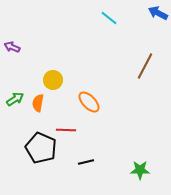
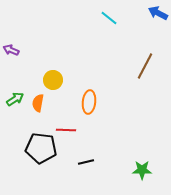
purple arrow: moved 1 px left, 3 px down
orange ellipse: rotated 50 degrees clockwise
black pentagon: rotated 16 degrees counterclockwise
green star: moved 2 px right
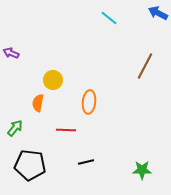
purple arrow: moved 3 px down
green arrow: moved 29 px down; rotated 18 degrees counterclockwise
black pentagon: moved 11 px left, 17 px down
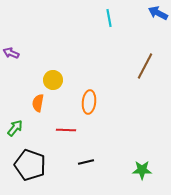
cyan line: rotated 42 degrees clockwise
black pentagon: rotated 12 degrees clockwise
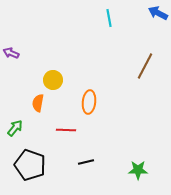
green star: moved 4 px left
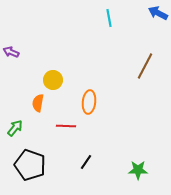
purple arrow: moved 1 px up
red line: moved 4 px up
black line: rotated 42 degrees counterclockwise
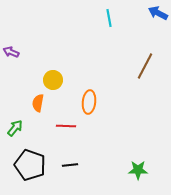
black line: moved 16 px left, 3 px down; rotated 49 degrees clockwise
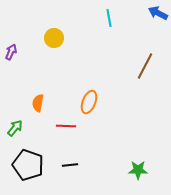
purple arrow: rotated 91 degrees clockwise
yellow circle: moved 1 px right, 42 px up
orange ellipse: rotated 15 degrees clockwise
black pentagon: moved 2 px left
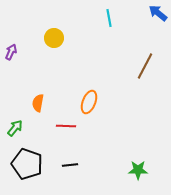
blue arrow: rotated 12 degrees clockwise
black pentagon: moved 1 px left, 1 px up
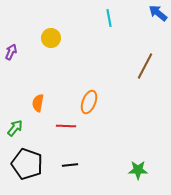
yellow circle: moved 3 px left
